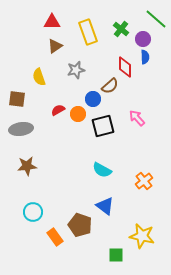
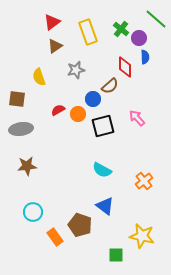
red triangle: rotated 36 degrees counterclockwise
purple circle: moved 4 px left, 1 px up
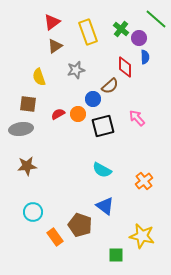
brown square: moved 11 px right, 5 px down
red semicircle: moved 4 px down
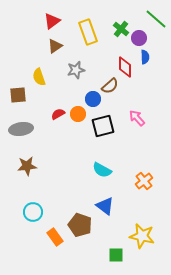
red triangle: moved 1 px up
brown square: moved 10 px left, 9 px up; rotated 12 degrees counterclockwise
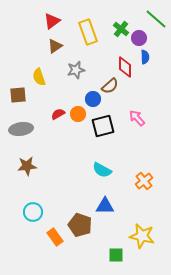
blue triangle: rotated 36 degrees counterclockwise
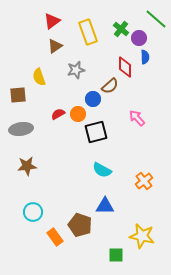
black square: moved 7 px left, 6 px down
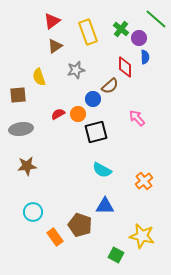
green square: rotated 28 degrees clockwise
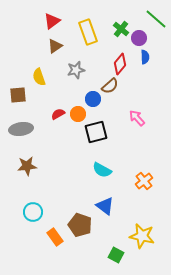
red diamond: moved 5 px left, 3 px up; rotated 40 degrees clockwise
blue triangle: rotated 36 degrees clockwise
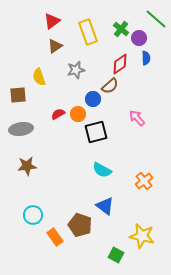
blue semicircle: moved 1 px right, 1 px down
red diamond: rotated 15 degrees clockwise
cyan circle: moved 3 px down
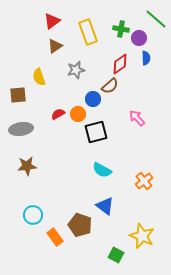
green cross: rotated 28 degrees counterclockwise
yellow star: rotated 10 degrees clockwise
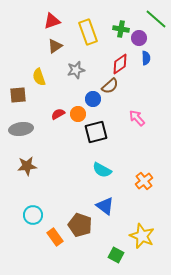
red triangle: rotated 18 degrees clockwise
